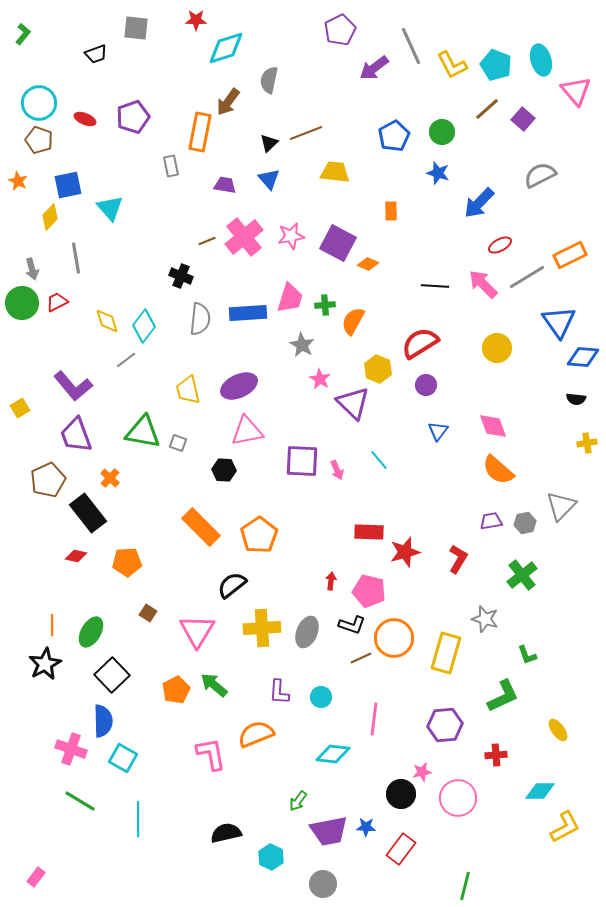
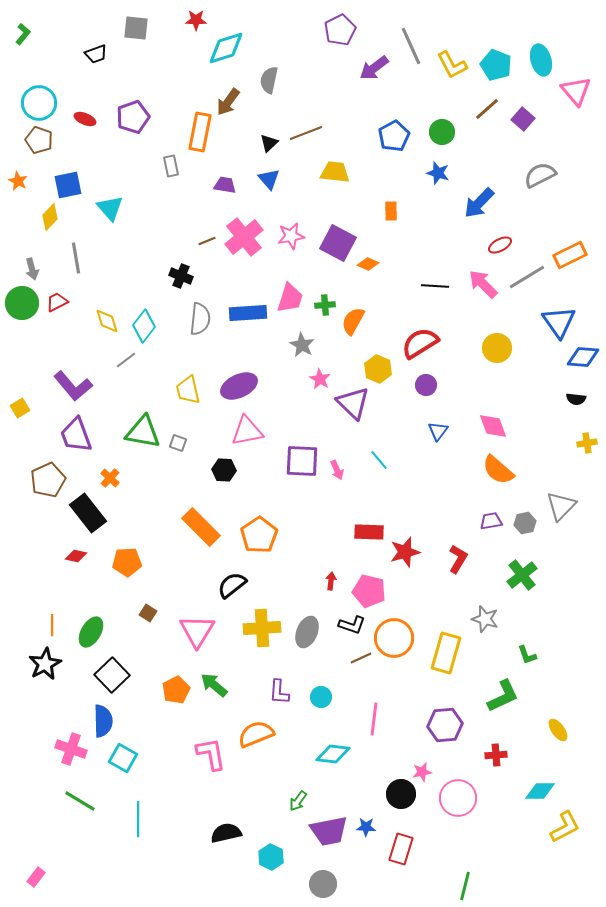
red rectangle at (401, 849): rotated 20 degrees counterclockwise
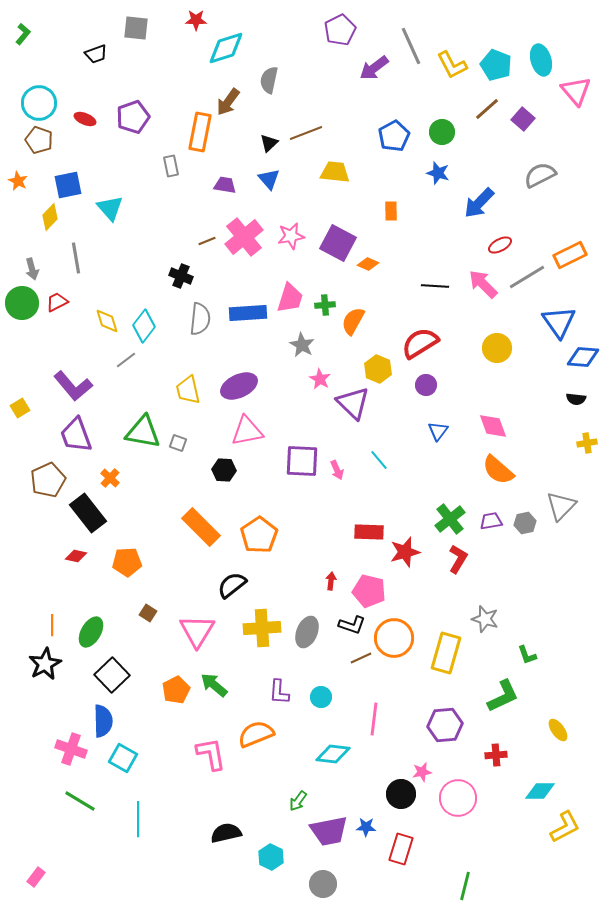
green cross at (522, 575): moved 72 px left, 56 px up
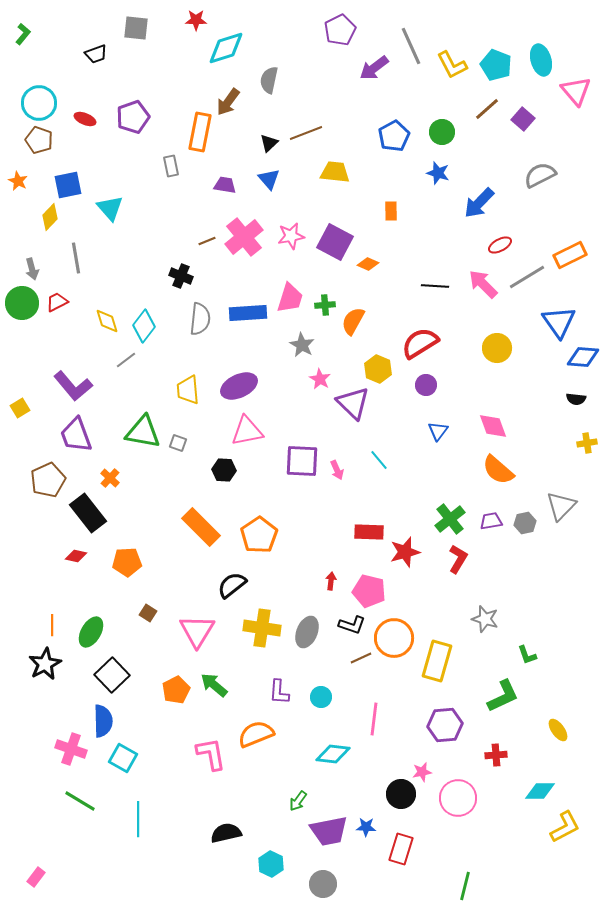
purple square at (338, 243): moved 3 px left, 1 px up
yellow trapezoid at (188, 390): rotated 8 degrees clockwise
yellow cross at (262, 628): rotated 12 degrees clockwise
yellow rectangle at (446, 653): moved 9 px left, 8 px down
cyan hexagon at (271, 857): moved 7 px down
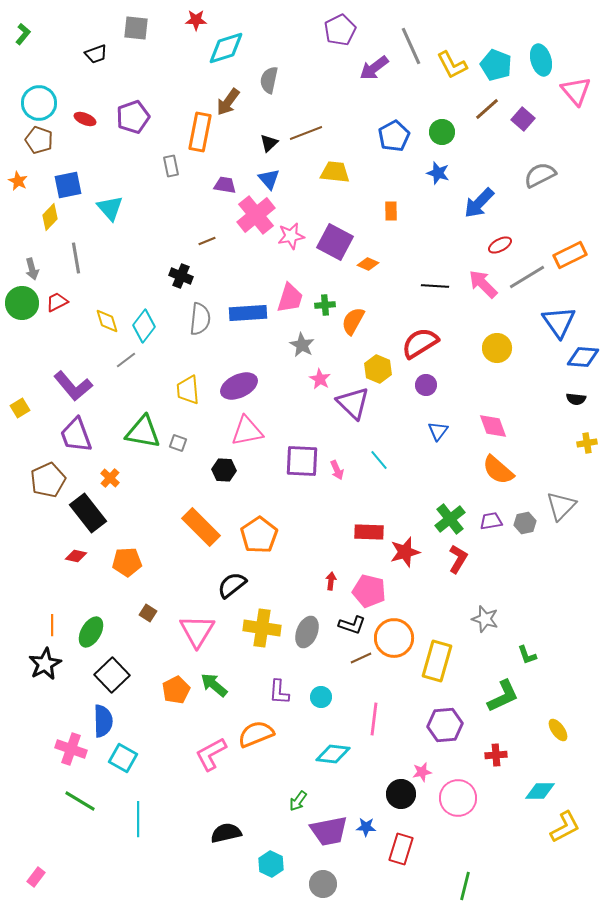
pink cross at (244, 237): moved 12 px right, 22 px up
pink L-shape at (211, 754): rotated 108 degrees counterclockwise
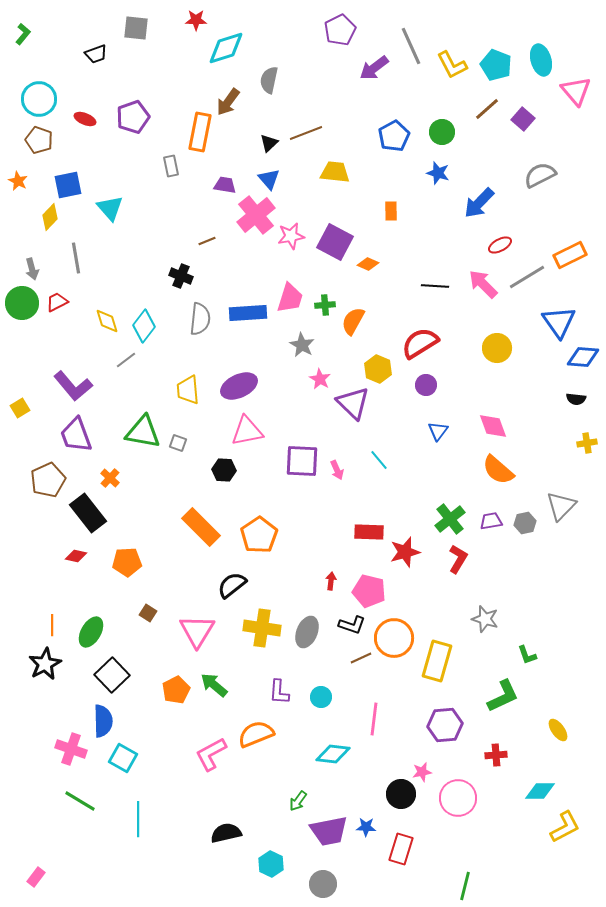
cyan circle at (39, 103): moved 4 px up
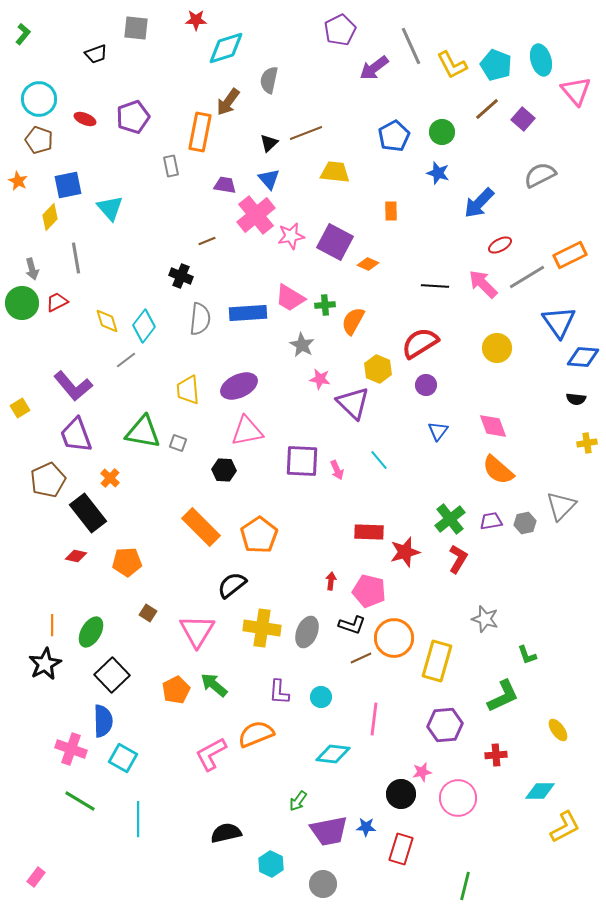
pink trapezoid at (290, 298): rotated 104 degrees clockwise
pink star at (320, 379): rotated 20 degrees counterclockwise
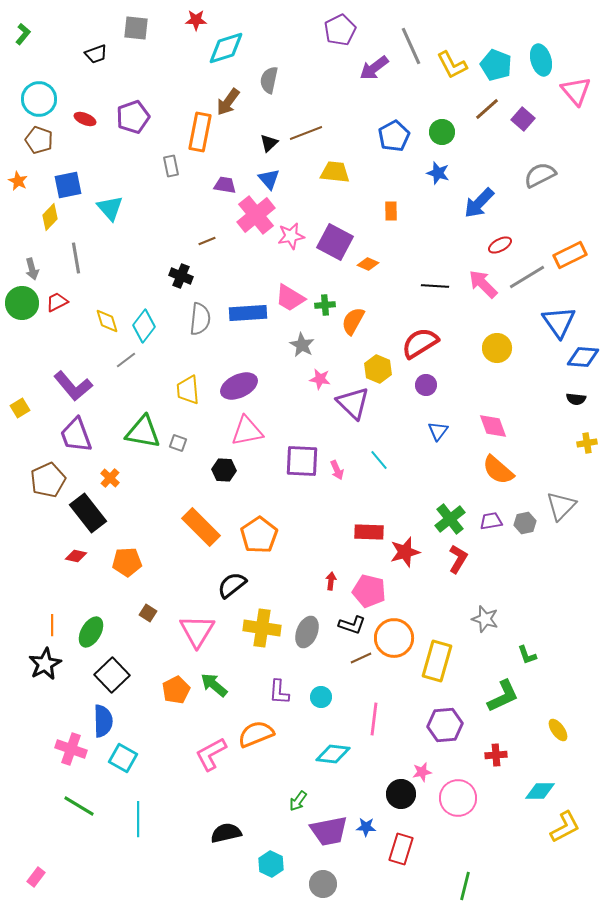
green line at (80, 801): moved 1 px left, 5 px down
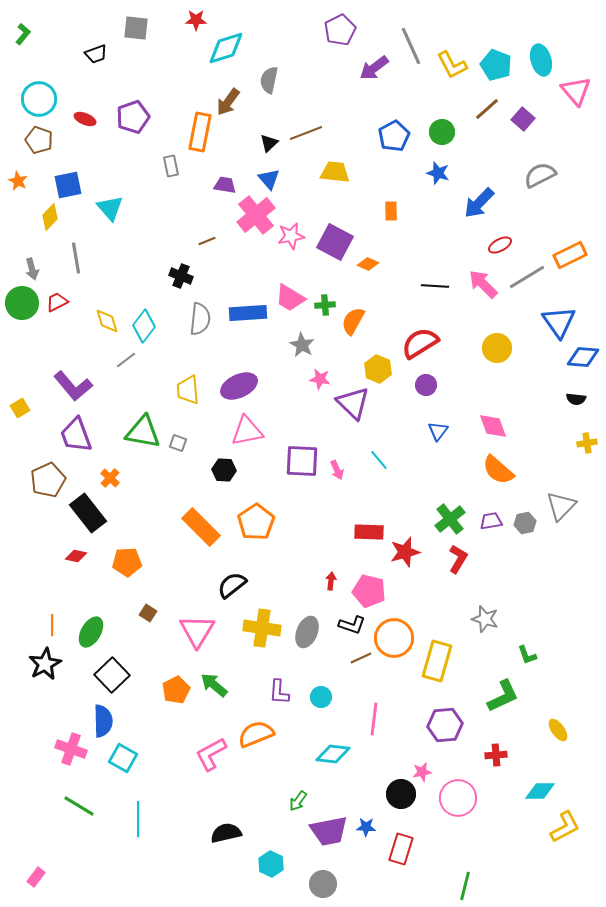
orange pentagon at (259, 535): moved 3 px left, 13 px up
